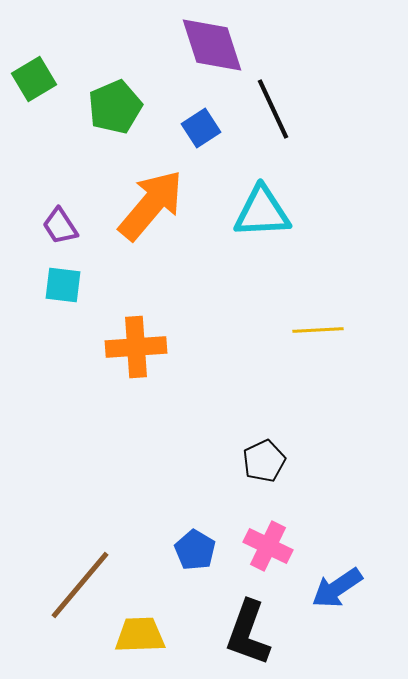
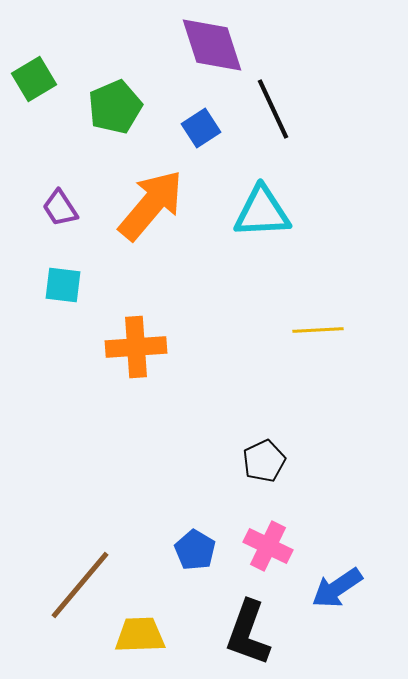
purple trapezoid: moved 18 px up
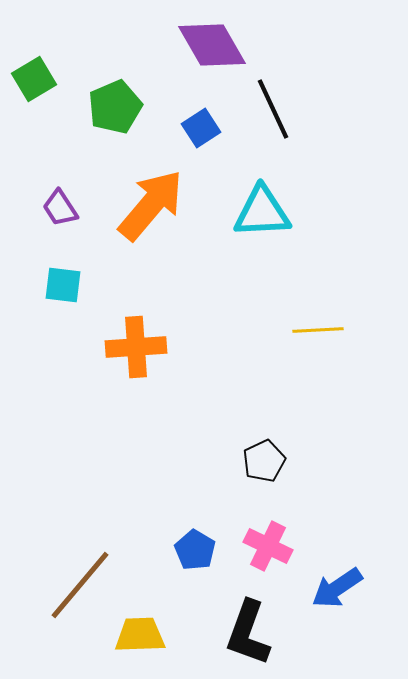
purple diamond: rotated 12 degrees counterclockwise
